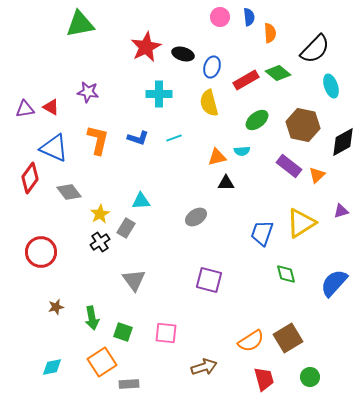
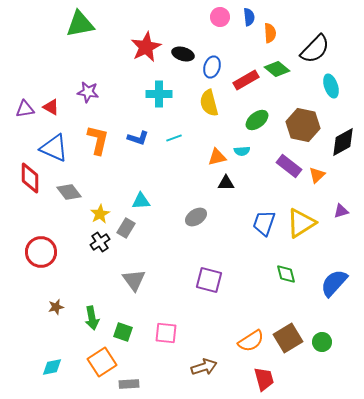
green diamond at (278, 73): moved 1 px left, 4 px up
red diamond at (30, 178): rotated 36 degrees counterclockwise
blue trapezoid at (262, 233): moved 2 px right, 10 px up
green circle at (310, 377): moved 12 px right, 35 px up
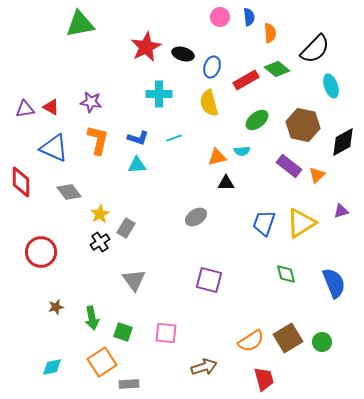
purple star at (88, 92): moved 3 px right, 10 px down
red diamond at (30, 178): moved 9 px left, 4 px down
cyan triangle at (141, 201): moved 4 px left, 36 px up
blue semicircle at (334, 283): rotated 116 degrees clockwise
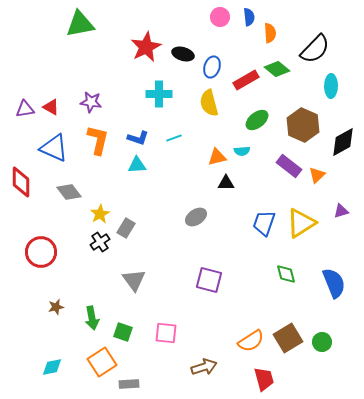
cyan ellipse at (331, 86): rotated 20 degrees clockwise
brown hexagon at (303, 125): rotated 12 degrees clockwise
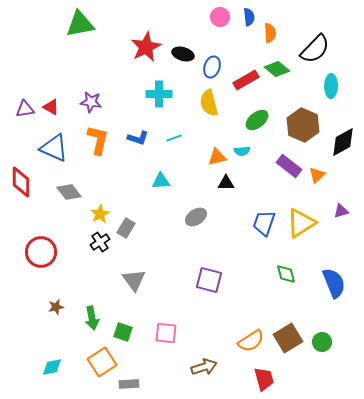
cyan triangle at (137, 165): moved 24 px right, 16 px down
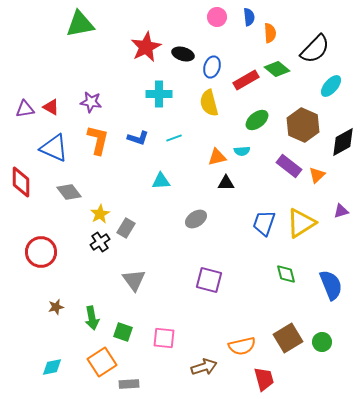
pink circle at (220, 17): moved 3 px left
cyan ellipse at (331, 86): rotated 40 degrees clockwise
gray ellipse at (196, 217): moved 2 px down
blue semicircle at (334, 283): moved 3 px left, 2 px down
pink square at (166, 333): moved 2 px left, 5 px down
orange semicircle at (251, 341): moved 9 px left, 5 px down; rotated 20 degrees clockwise
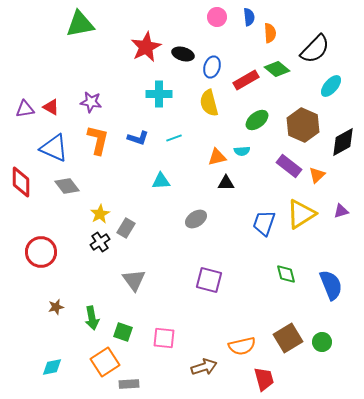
gray diamond at (69, 192): moved 2 px left, 6 px up
yellow triangle at (301, 223): moved 9 px up
orange square at (102, 362): moved 3 px right
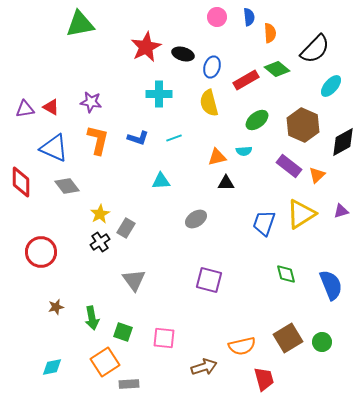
cyan semicircle at (242, 151): moved 2 px right
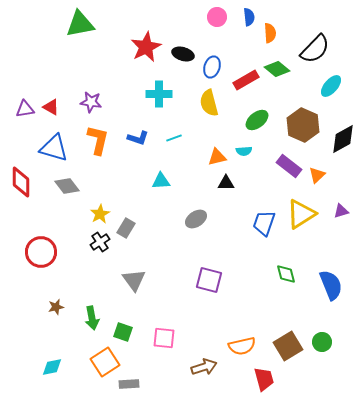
black diamond at (343, 142): moved 3 px up
blue triangle at (54, 148): rotated 8 degrees counterclockwise
brown square at (288, 338): moved 8 px down
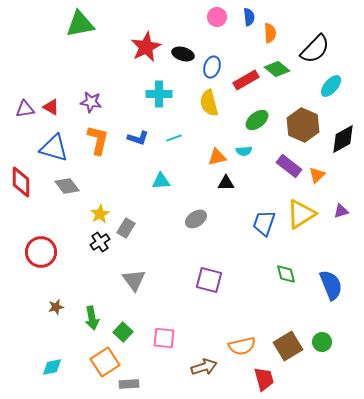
green square at (123, 332): rotated 24 degrees clockwise
